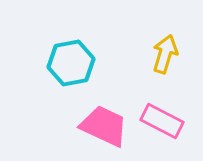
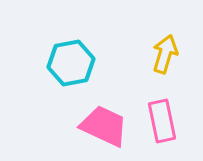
pink rectangle: rotated 51 degrees clockwise
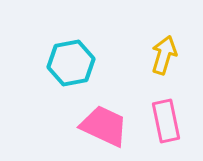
yellow arrow: moved 1 px left, 1 px down
pink rectangle: moved 4 px right
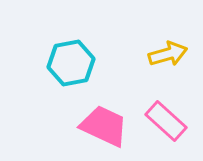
yellow arrow: moved 4 px right, 1 px up; rotated 57 degrees clockwise
pink rectangle: rotated 36 degrees counterclockwise
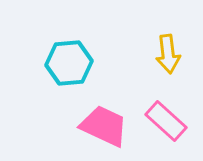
yellow arrow: rotated 99 degrees clockwise
cyan hexagon: moved 2 px left; rotated 6 degrees clockwise
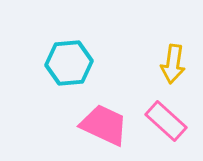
yellow arrow: moved 5 px right, 10 px down; rotated 15 degrees clockwise
pink trapezoid: moved 1 px up
